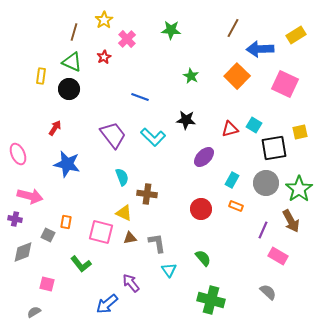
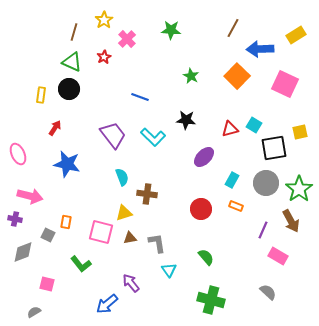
yellow rectangle at (41, 76): moved 19 px down
yellow triangle at (124, 213): rotated 42 degrees counterclockwise
green semicircle at (203, 258): moved 3 px right, 1 px up
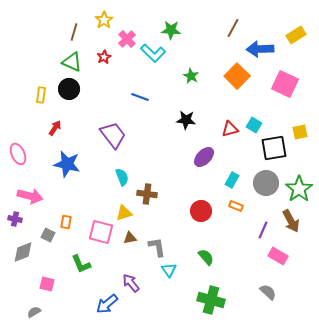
cyan L-shape at (153, 137): moved 84 px up
red circle at (201, 209): moved 2 px down
gray L-shape at (157, 243): moved 4 px down
green L-shape at (81, 264): rotated 15 degrees clockwise
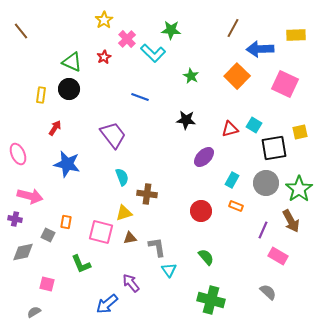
brown line at (74, 32): moved 53 px left, 1 px up; rotated 54 degrees counterclockwise
yellow rectangle at (296, 35): rotated 30 degrees clockwise
gray diamond at (23, 252): rotated 10 degrees clockwise
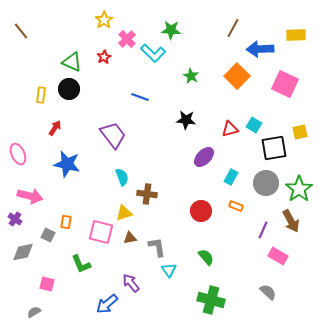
cyan rectangle at (232, 180): moved 1 px left, 3 px up
purple cross at (15, 219): rotated 24 degrees clockwise
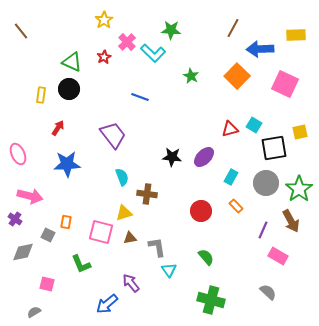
pink cross at (127, 39): moved 3 px down
black star at (186, 120): moved 14 px left, 37 px down
red arrow at (55, 128): moved 3 px right
blue star at (67, 164): rotated 16 degrees counterclockwise
orange rectangle at (236, 206): rotated 24 degrees clockwise
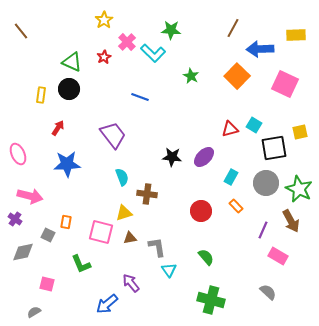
green star at (299, 189): rotated 12 degrees counterclockwise
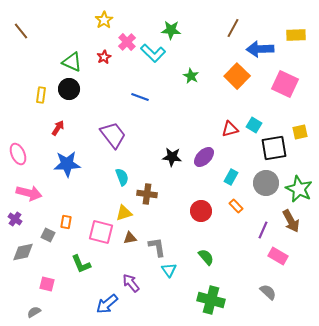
pink arrow at (30, 196): moved 1 px left, 3 px up
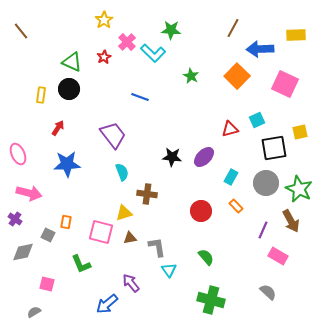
cyan square at (254, 125): moved 3 px right, 5 px up; rotated 35 degrees clockwise
cyan semicircle at (122, 177): moved 5 px up
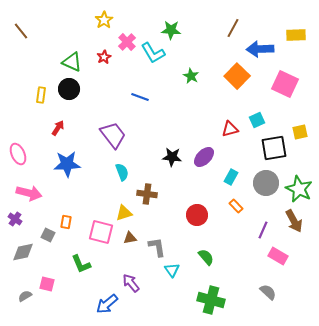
cyan L-shape at (153, 53): rotated 15 degrees clockwise
red circle at (201, 211): moved 4 px left, 4 px down
brown arrow at (291, 221): moved 3 px right
cyan triangle at (169, 270): moved 3 px right
gray semicircle at (34, 312): moved 9 px left, 16 px up
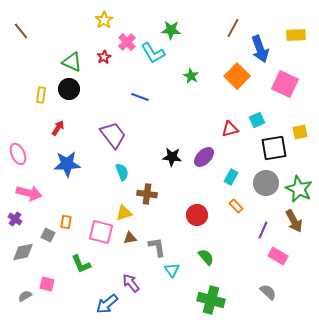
blue arrow at (260, 49): rotated 108 degrees counterclockwise
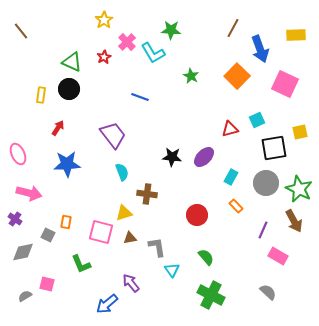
green cross at (211, 300): moved 5 px up; rotated 12 degrees clockwise
